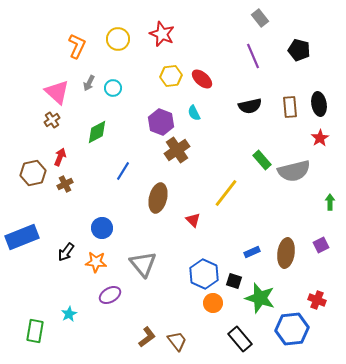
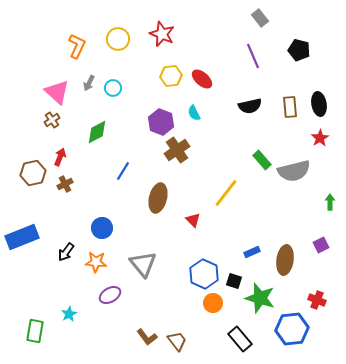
brown ellipse at (286, 253): moved 1 px left, 7 px down
brown L-shape at (147, 337): rotated 90 degrees clockwise
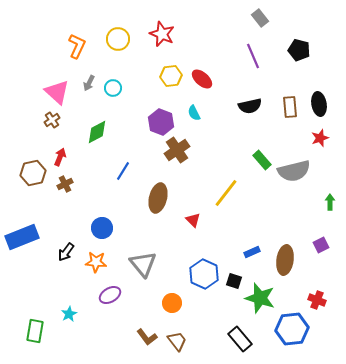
red star at (320, 138): rotated 12 degrees clockwise
orange circle at (213, 303): moved 41 px left
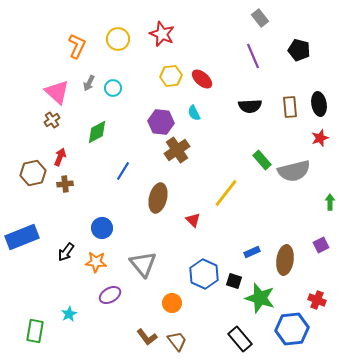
black semicircle at (250, 106): rotated 10 degrees clockwise
purple hexagon at (161, 122): rotated 15 degrees counterclockwise
brown cross at (65, 184): rotated 21 degrees clockwise
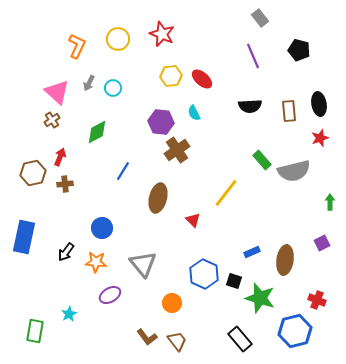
brown rectangle at (290, 107): moved 1 px left, 4 px down
blue rectangle at (22, 237): moved 2 px right; rotated 56 degrees counterclockwise
purple square at (321, 245): moved 1 px right, 2 px up
blue hexagon at (292, 329): moved 3 px right, 2 px down; rotated 8 degrees counterclockwise
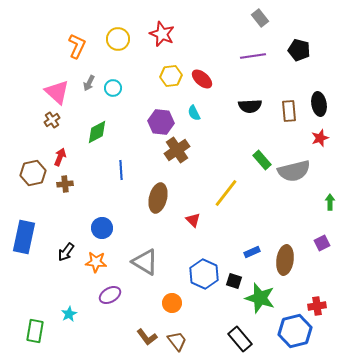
purple line at (253, 56): rotated 75 degrees counterclockwise
blue line at (123, 171): moved 2 px left, 1 px up; rotated 36 degrees counterclockwise
gray triangle at (143, 264): moved 2 px right, 2 px up; rotated 20 degrees counterclockwise
red cross at (317, 300): moved 6 px down; rotated 30 degrees counterclockwise
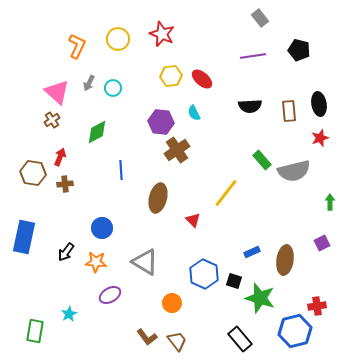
brown hexagon at (33, 173): rotated 20 degrees clockwise
